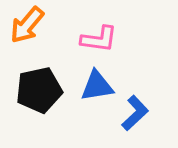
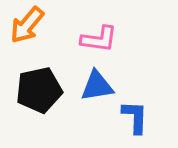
blue L-shape: moved 4 px down; rotated 45 degrees counterclockwise
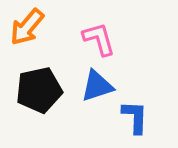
orange arrow: moved 2 px down
pink L-shape: rotated 114 degrees counterclockwise
blue triangle: rotated 9 degrees counterclockwise
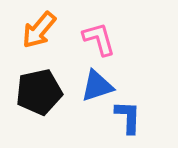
orange arrow: moved 12 px right, 3 px down
black pentagon: moved 2 px down
blue L-shape: moved 7 px left
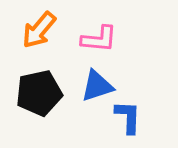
pink L-shape: rotated 111 degrees clockwise
black pentagon: moved 1 px down
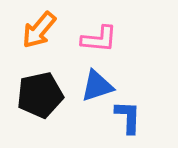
black pentagon: moved 1 px right, 2 px down
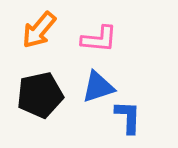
blue triangle: moved 1 px right, 1 px down
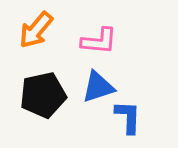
orange arrow: moved 3 px left
pink L-shape: moved 2 px down
black pentagon: moved 3 px right
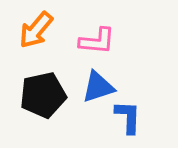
pink L-shape: moved 2 px left
